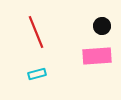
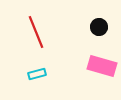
black circle: moved 3 px left, 1 px down
pink rectangle: moved 5 px right, 10 px down; rotated 20 degrees clockwise
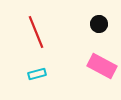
black circle: moved 3 px up
pink rectangle: rotated 12 degrees clockwise
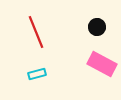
black circle: moved 2 px left, 3 px down
pink rectangle: moved 2 px up
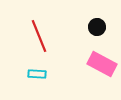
red line: moved 3 px right, 4 px down
cyan rectangle: rotated 18 degrees clockwise
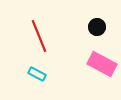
cyan rectangle: rotated 24 degrees clockwise
